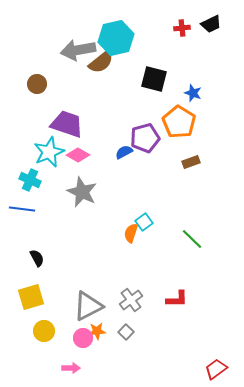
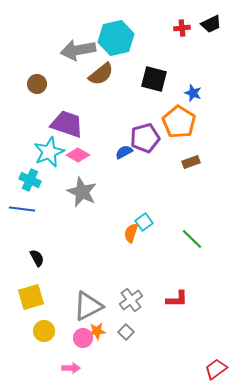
brown semicircle: moved 12 px down
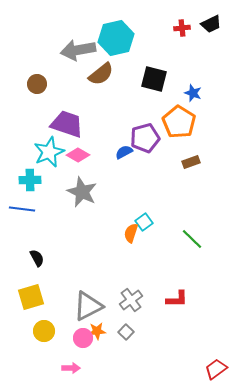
cyan cross: rotated 25 degrees counterclockwise
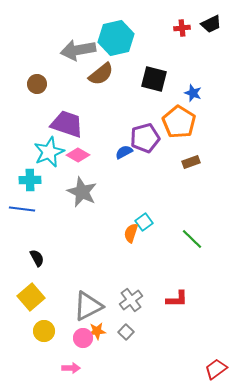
yellow square: rotated 24 degrees counterclockwise
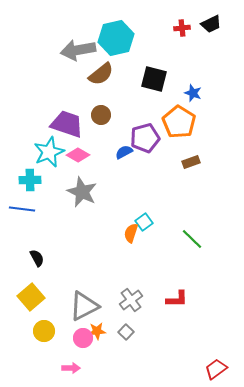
brown circle: moved 64 px right, 31 px down
gray triangle: moved 4 px left
